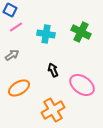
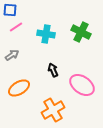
blue square: rotated 24 degrees counterclockwise
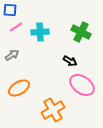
cyan cross: moved 6 px left, 2 px up; rotated 12 degrees counterclockwise
black arrow: moved 17 px right, 9 px up; rotated 144 degrees clockwise
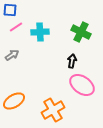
black arrow: moved 2 px right; rotated 112 degrees counterclockwise
orange ellipse: moved 5 px left, 13 px down
